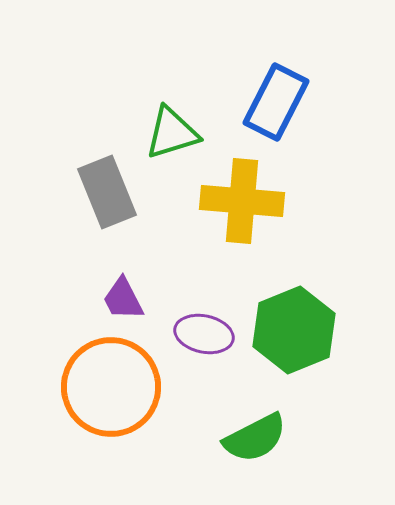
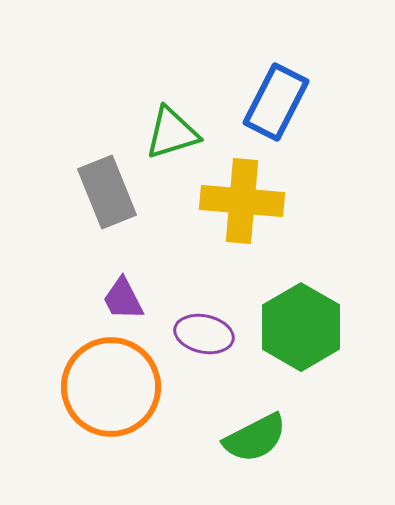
green hexagon: moved 7 px right, 3 px up; rotated 8 degrees counterclockwise
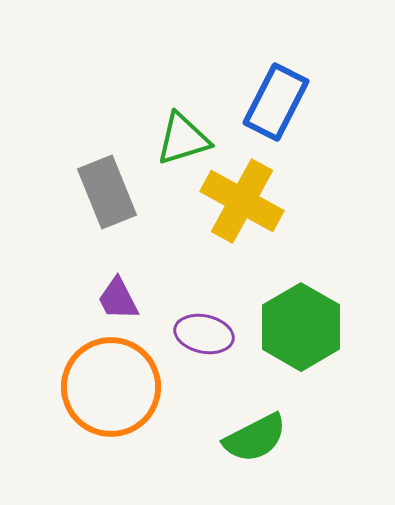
green triangle: moved 11 px right, 6 px down
yellow cross: rotated 24 degrees clockwise
purple trapezoid: moved 5 px left
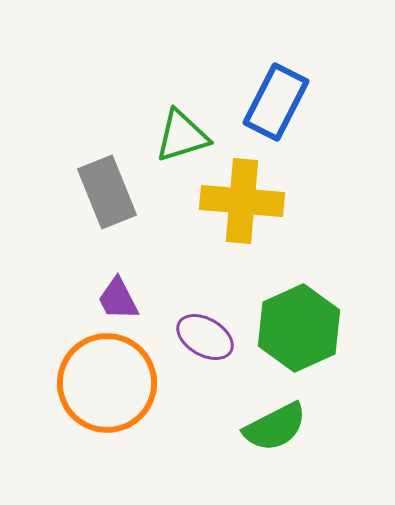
green triangle: moved 1 px left, 3 px up
yellow cross: rotated 24 degrees counterclockwise
green hexagon: moved 2 px left, 1 px down; rotated 6 degrees clockwise
purple ellipse: moved 1 px right, 3 px down; rotated 18 degrees clockwise
orange circle: moved 4 px left, 4 px up
green semicircle: moved 20 px right, 11 px up
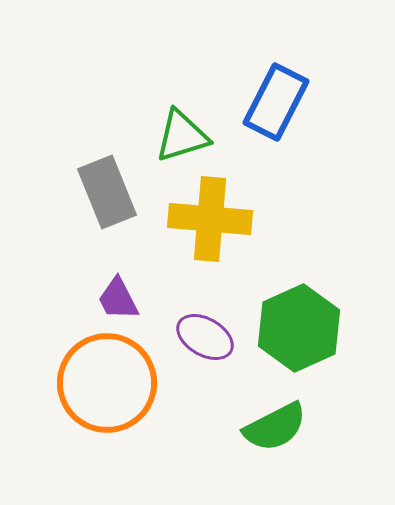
yellow cross: moved 32 px left, 18 px down
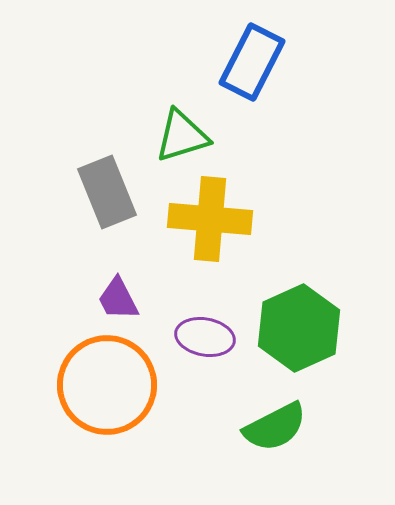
blue rectangle: moved 24 px left, 40 px up
purple ellipse: rotated 20 degrees counterclockwise
orange circle: moved 2 px down
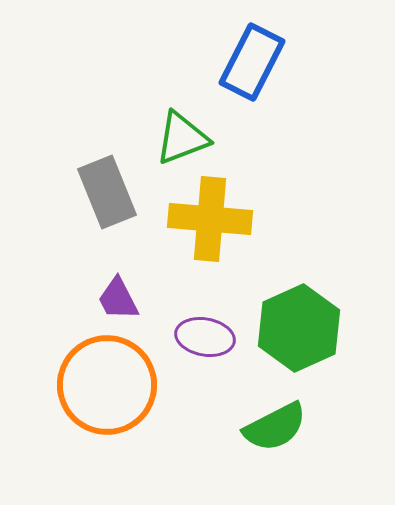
green triangle: moved 2 px down; rotated 4 degrees counterclockwise
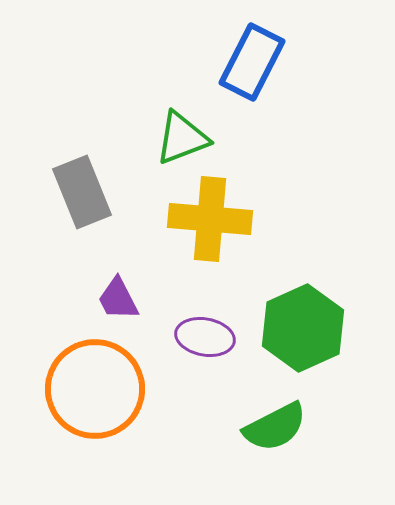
gray rectangle: moved 25 px left
green hexagon: moved 4 px right
orange circle: moved 12 px left, 4 px down
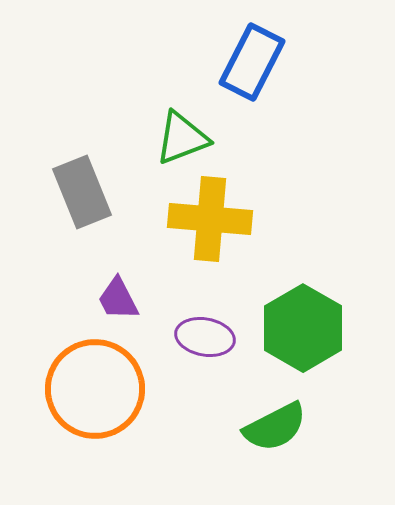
green hexagon: rotated 6 degrees counterclockwise
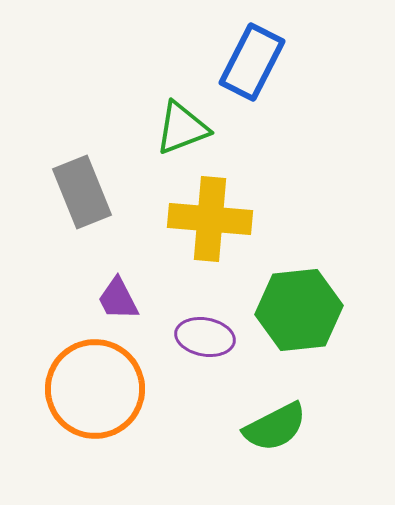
green triangle: moved 10 px up
green hexagon: moved 4 px left, 18 px up; rotated 24 degrees clockwise
